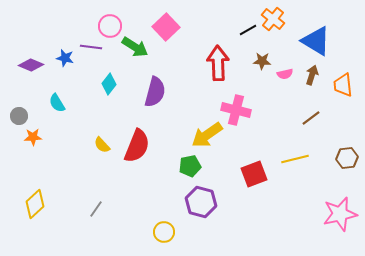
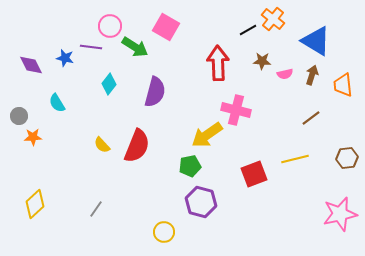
pink square: rotated 16 degrees counterclockwise
purple diamond: rotated 40 degrees clockwise
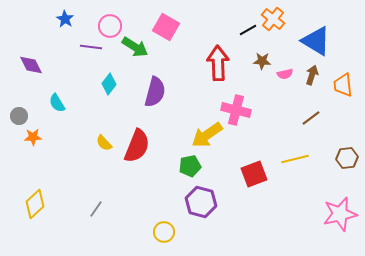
blue star: moved 39 px up; rotated 18 degrees clockwise
yellow semicircle: moved 2 px right, 2 px up
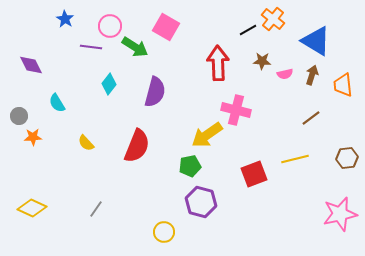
yellow semicircle: moved 18 px left
yellow diamond: moved 3 px left, 4 px down; rotated 68 degrees clockwise
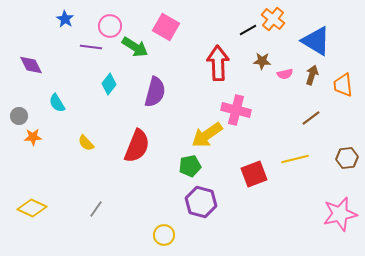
yellow circle: moved 3 px down
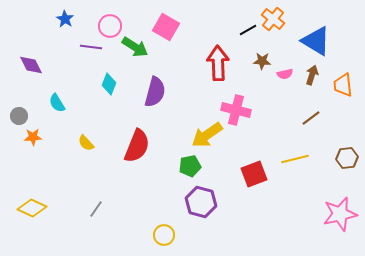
cyan diamond: rotated 15 degrees counterclockwise
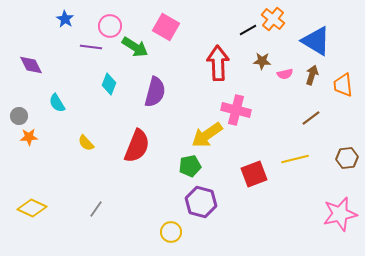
orange star: moved 4 px left
yellow circle: moved 7 px right, 3 px up
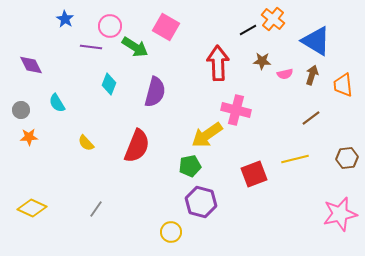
gray circle: moved 2 px right, 6 px up
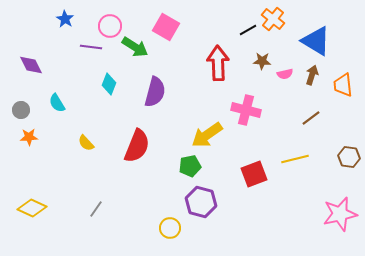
pink cross: moved 10 px right
brown hexagon: moved 2 px right, 1 px up; rotated 15 degrees clockwise
yellow circle: moved 1 px left, 4 px up
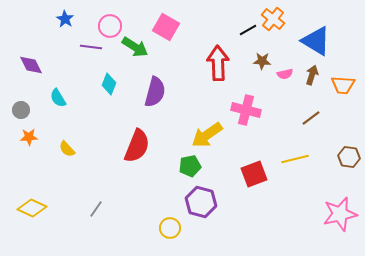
orange trapezoid: rotated 80 degrees counterclockwise
cyan semicircle: moved 1 px right, 5 px up
yellow semicircle: moved 19 px left, 6 px down
